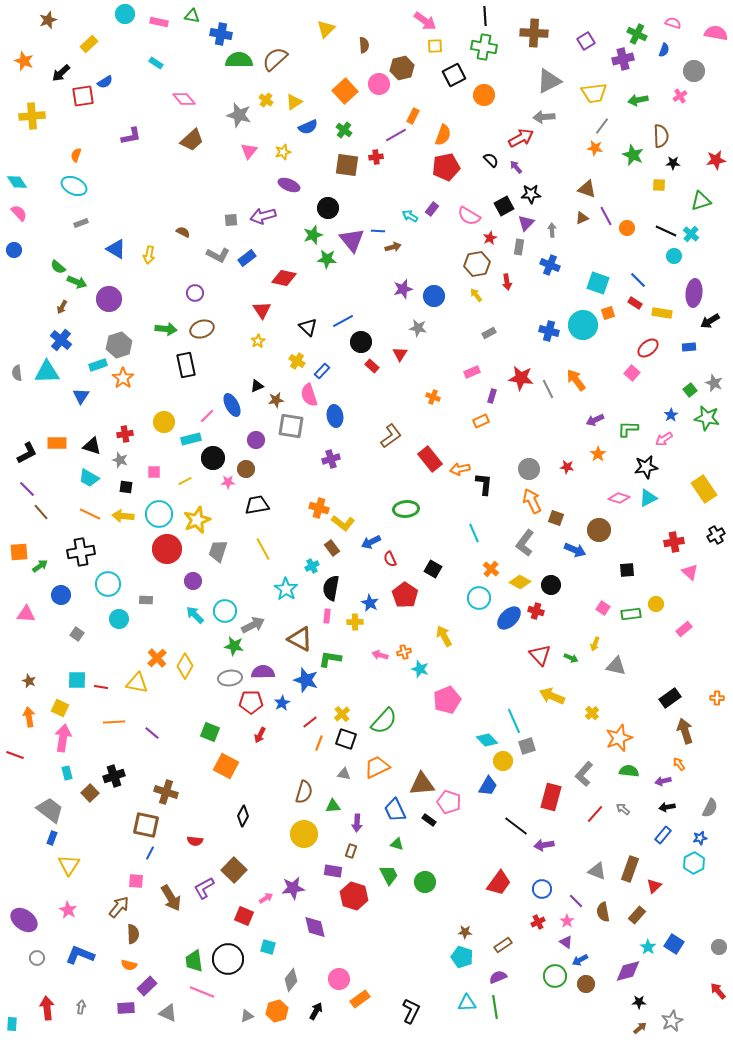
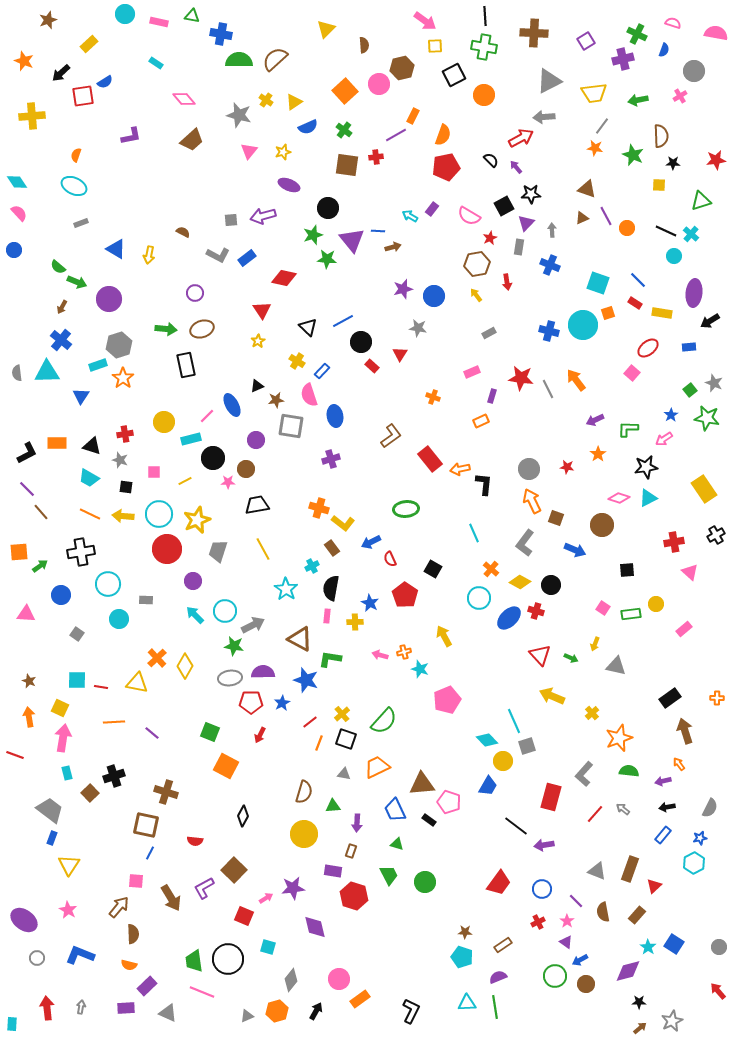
brown circle at (599, 530): moved 3 px right, 5 px up
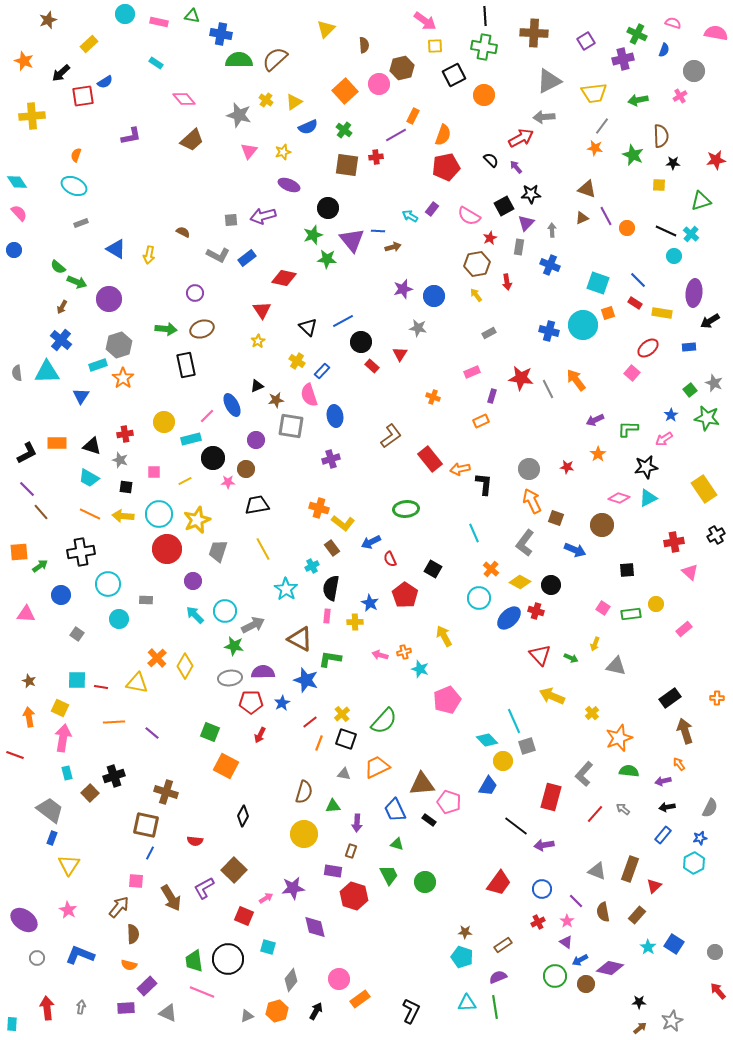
gray circle at (719, 947): moved 4 px left, 5 px down
purple diamond at (628, 971): moved 18 px left, 3 px up; rotated 28 degrees clockwise
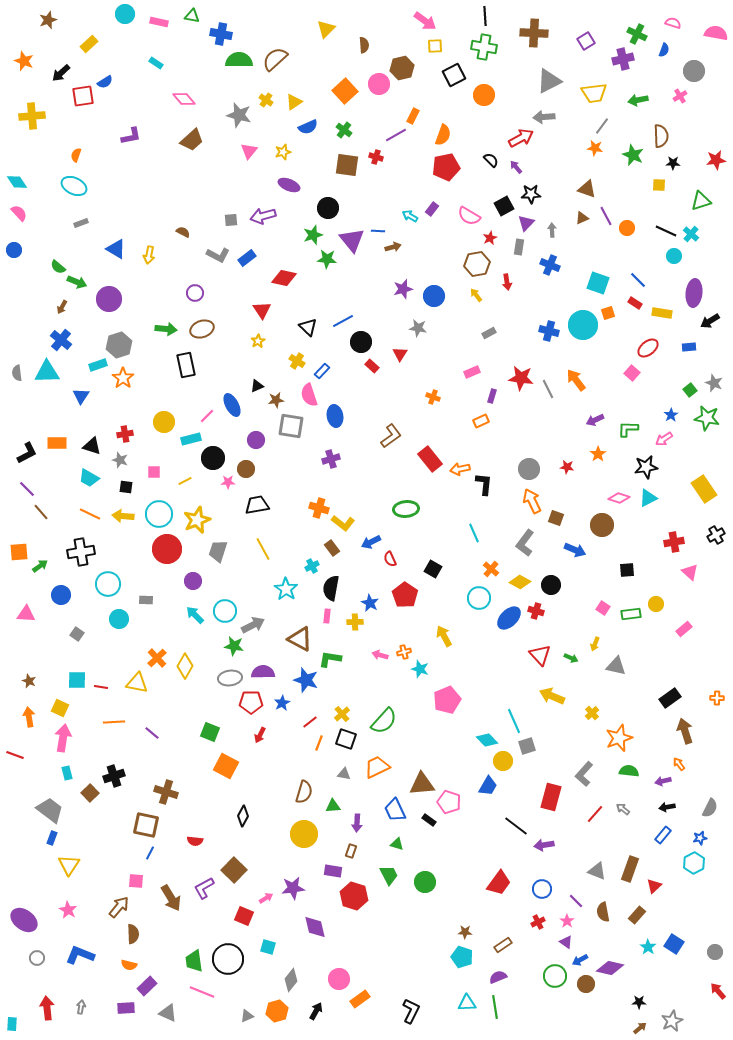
red cross at (376, 157): rotated 24 degrees clockwise
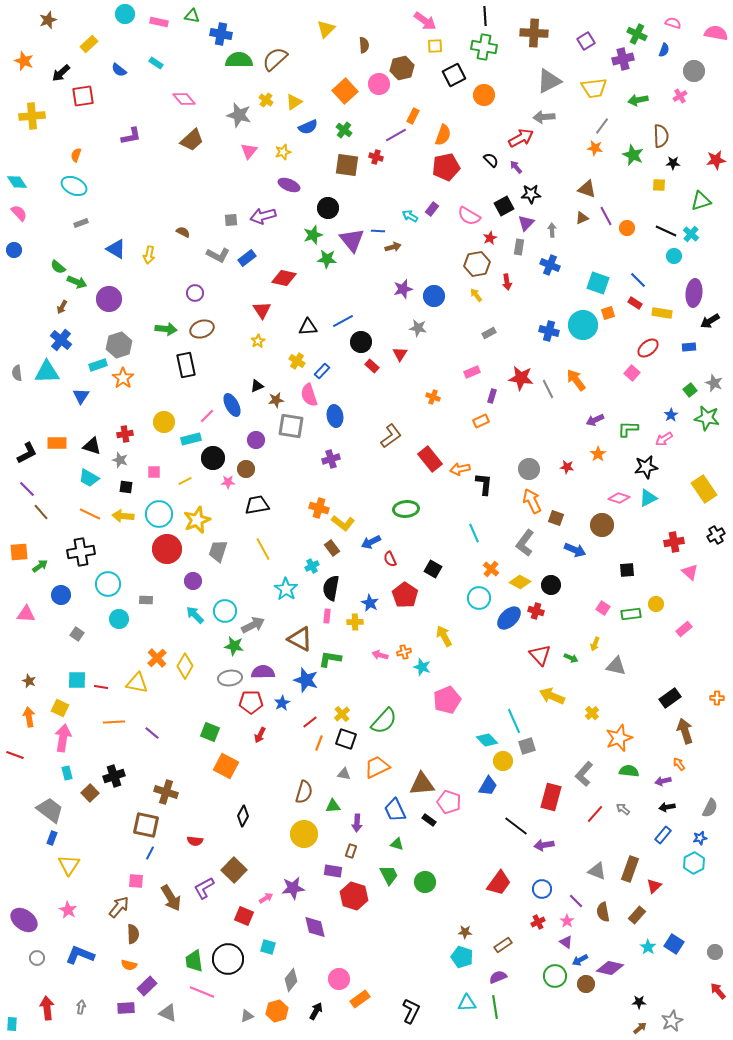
blue semicircle at (105, 82): moved 14 px right, 12 px up; rotated 70 degrees clockwise
yellow trapezoid at (594, 93): moved 5 px up
black triangle at (308, 327): rotated 48 degrees counterclockwise
cyan star at (420, 669): moved 2 px right, 2 px up
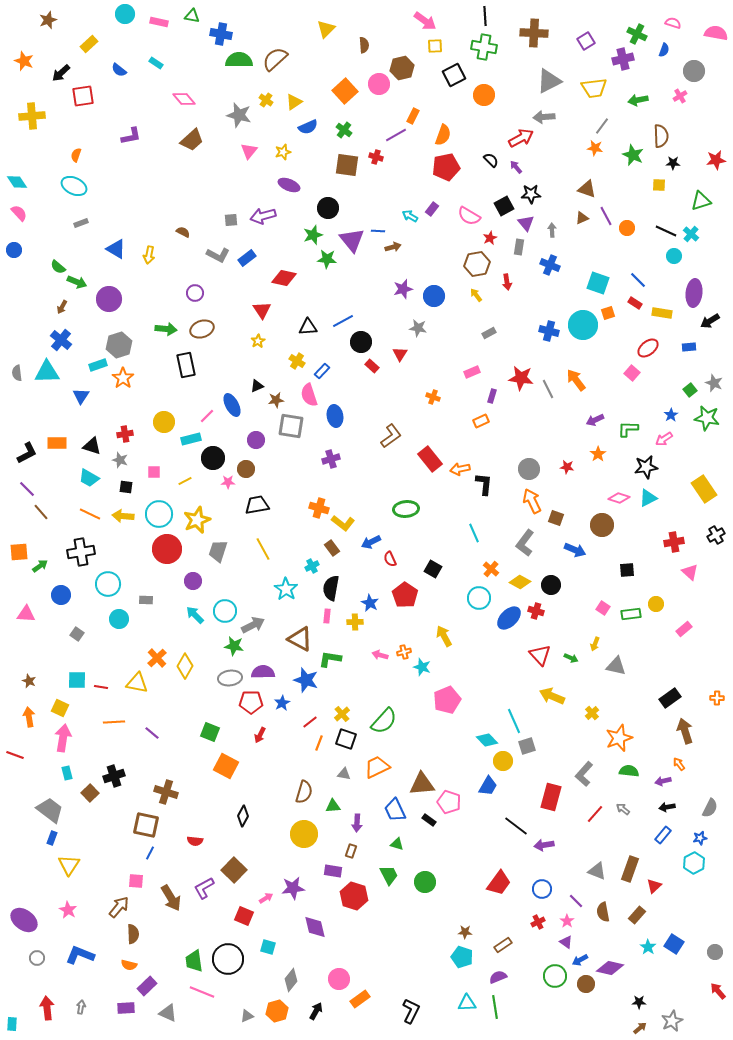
purple triangle at (526, 223): rotated 24 degrees counterclockwise
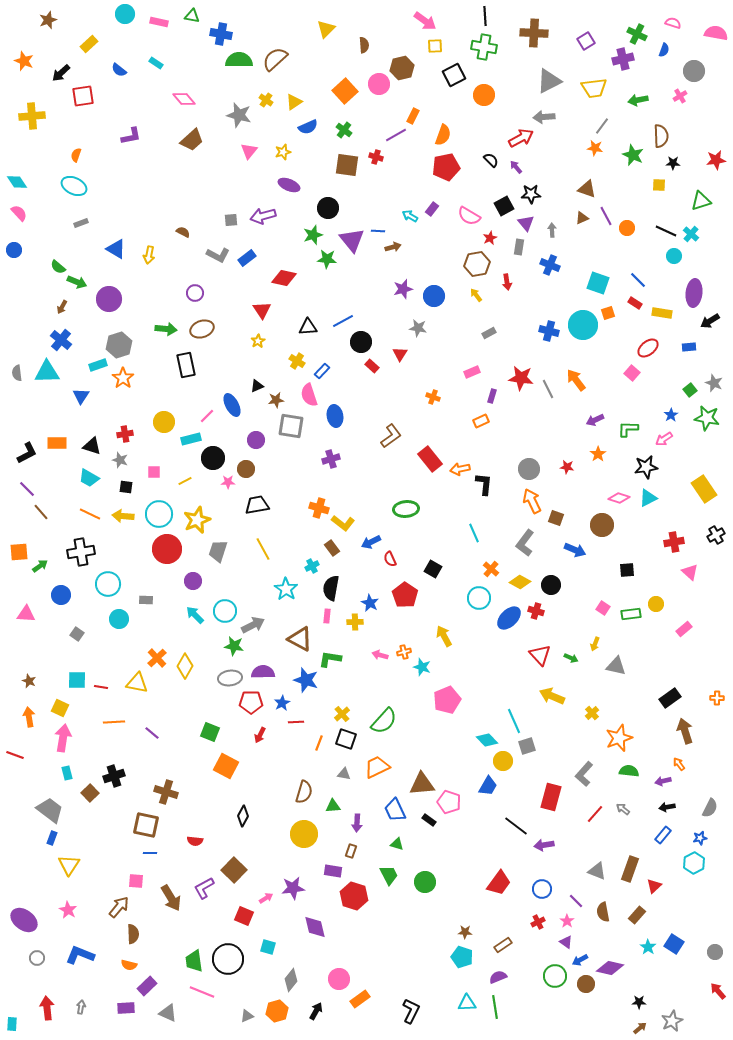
red line at (310, 722): moved 14 px left; rotated 35 degrees clockwise
blue line at (150, 853): rotated 64 degrees clockwise
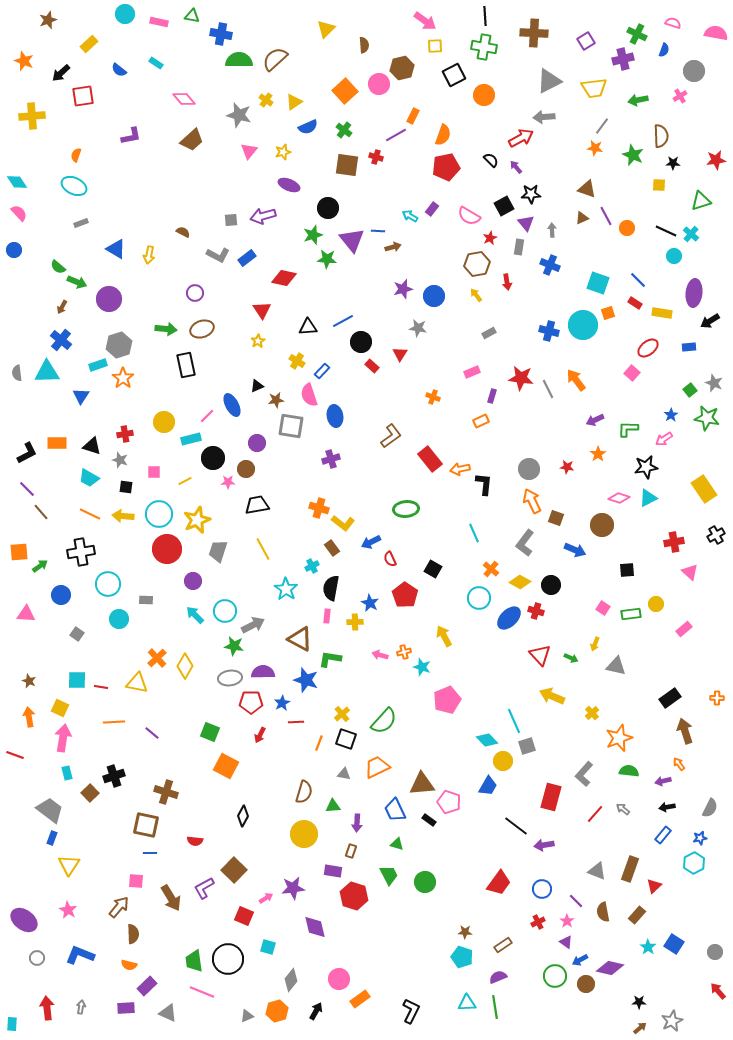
purple circle at (256, 440): moved 1 px right, 3 px down
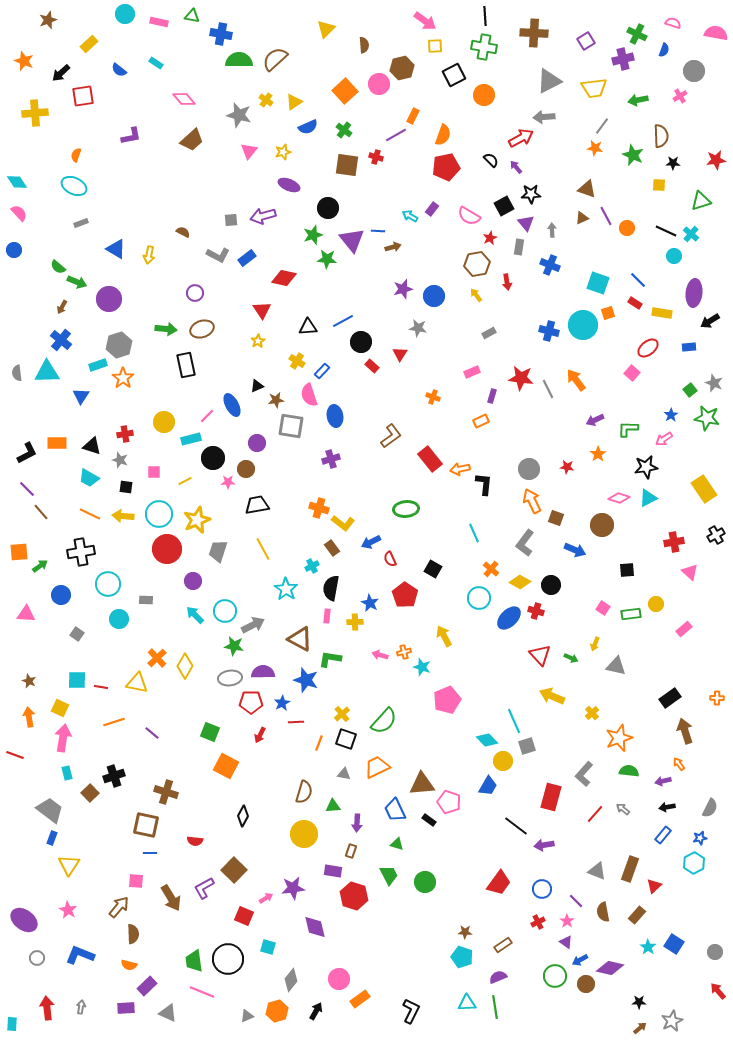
yellow cross at (32, 116): moved 3 px right, 3 px up
orange line at (114, 722): rotated 15 degrees counterclockwise
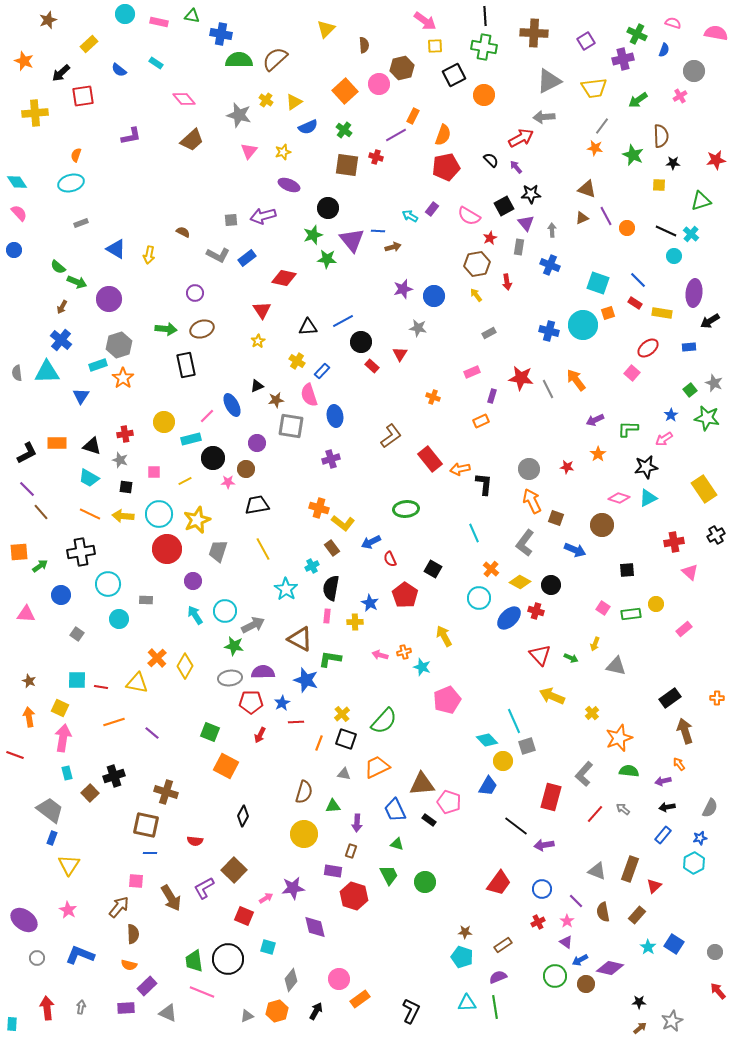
green arrow at (638, 100): rotated 24 degrees counterclockwise
cyan ellipse at (74, 186): moved 3 px left, 3 px up; rotated 40 degrees counterclockwise
cyan arrow at (195, 615): rotated 12 degrees clockwise
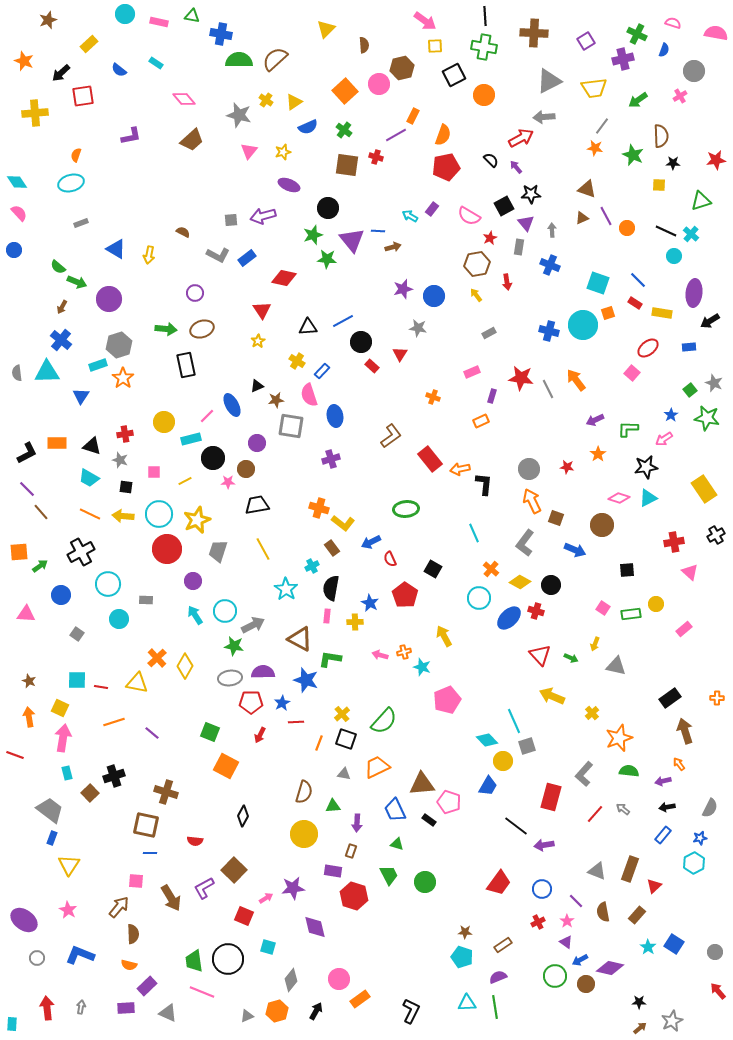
black cross at (81, 552): rotated 20 degrees counterclockwise
